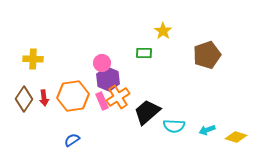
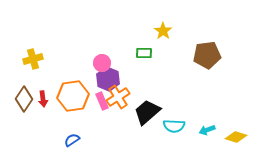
brown pentagon: rotated 12 degrees clockwise
yellow cross: rotated 18 degrees counterclockwise
red arrow: moved 1 px left, 1 px down
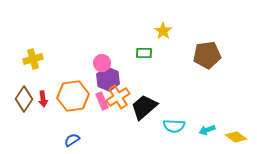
black trapezoid: moved 3 px left, 5 px up
yellow diamond: rotated 20 degrees clockwise
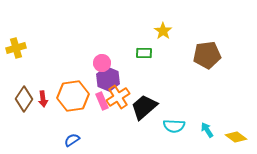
yellow cross: moved 17 px left, 11 px up
cyan arrow: rotated 77 degrees clockwise
